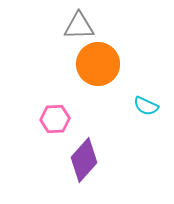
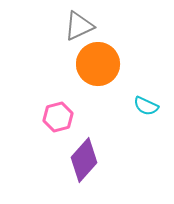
gray triangle: rotated 24 degrees counterclockwise
pink hexagon: moved 3 px right, 2 px up; rotated 12 degrees counterclockwise
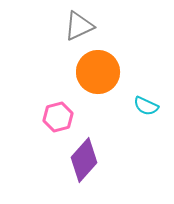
orange circle: moved 8 px down
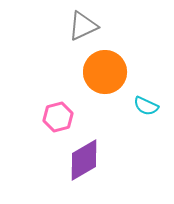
gray triangle: moved 4 px right
orange circle: moved 7 px right
purple diamond: rotated 18 degrees clockwise
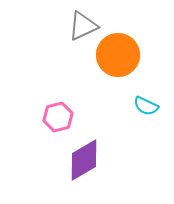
orange circle: moved 13 px right, 17 px up
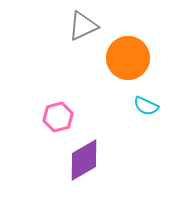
orange circle: moved 10 px right, 3 px down
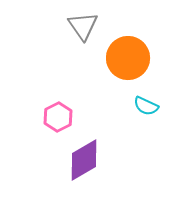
gray triangle: rotated 40 degrees counterclockwise
pink hexagon: rotated 12 degrees counterclockwise
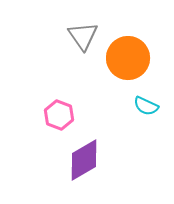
gray triangle: moved 10 px down
pink hexagon: moved 1 px right, 2 px up; rotated 12 degrees counterclockwise
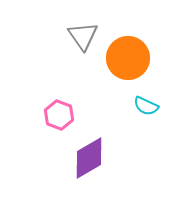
purple diamond: moved 5 px right, 2 px up
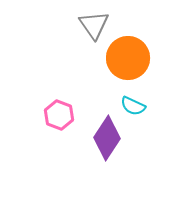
gray triangle: moved 11 px right, 11 px up
cyan semicircle: moved 13 px left
purple diamond: moved 18 px right, 20 px up; rotated 27 degrees counterclockwise
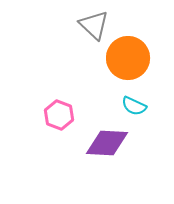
gray triangle: rotated 12 degrees counterclockwise
cyan semicircle: moved 1 px right
purple diamond: moved 5 px down; rotated 60 degrees clockwise
